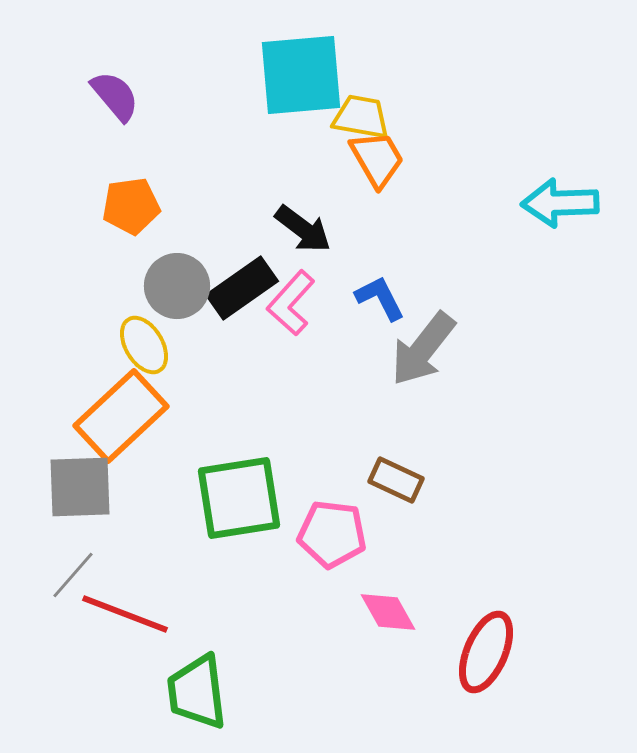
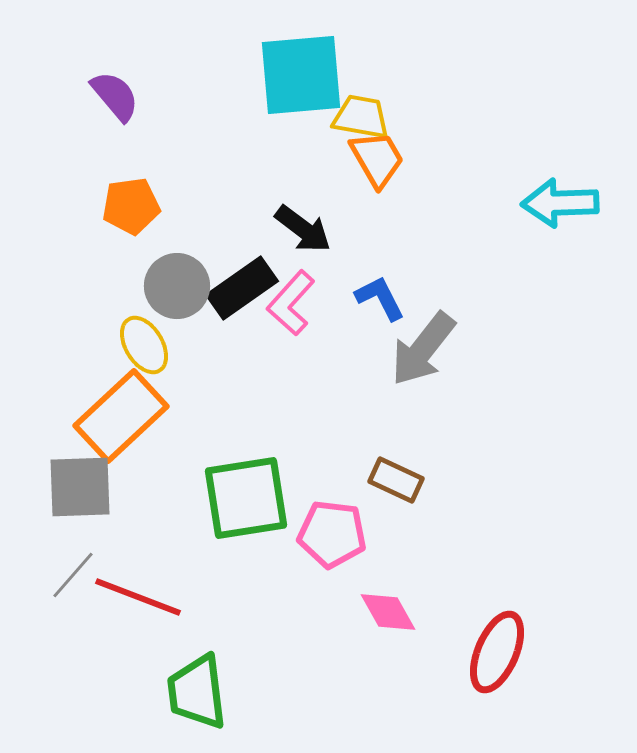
green square: moved 7 px right
red line: moved 13 px right, 17 px up
red ellipse: moved 11 px right
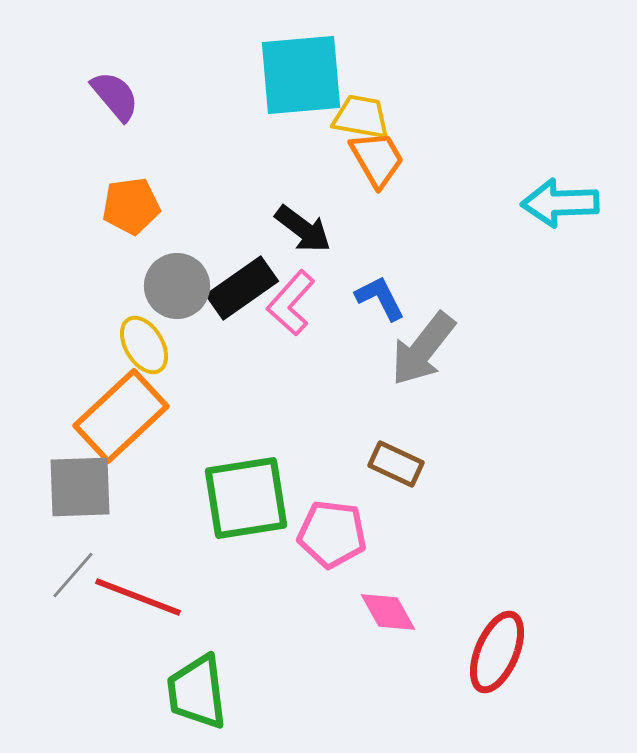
brown rectangle: moved 16 px up
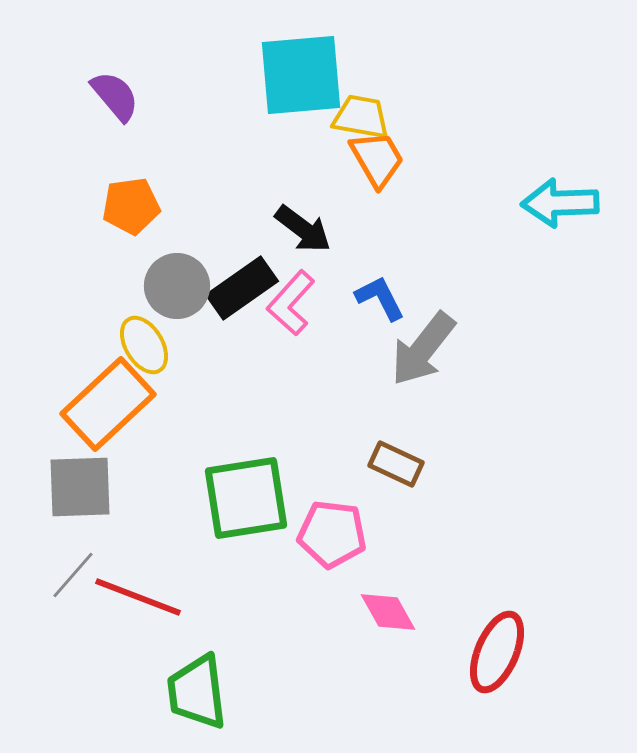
orange rectangle: moved 13 px left, 12 px up
